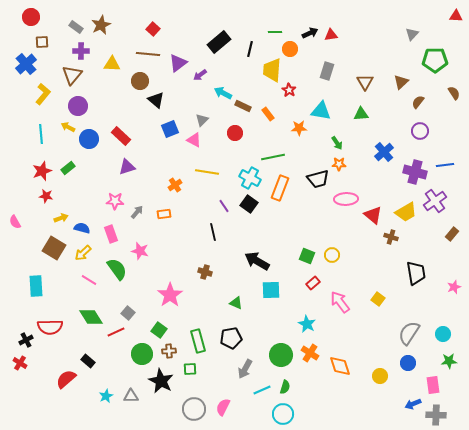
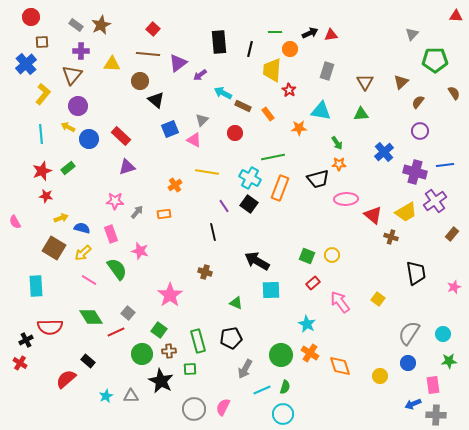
gray rectangle at (76, 27): moved 2 px up
black rectangle at (219, 42): rotated 55 degrees counterclockwise
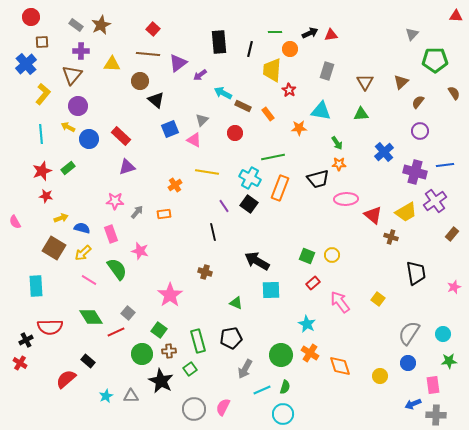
green square at (190, 369): rotated 32 degrees counterclockwise
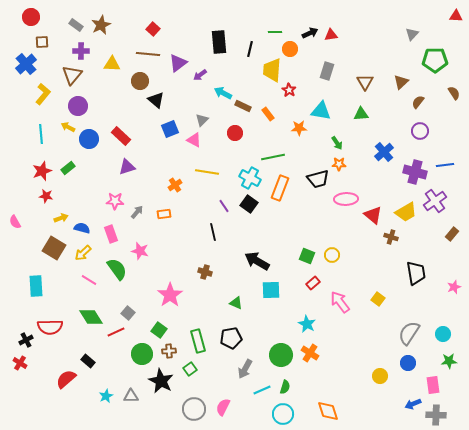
orange diamond at (340, 366): moved 12 px left, 45 px down
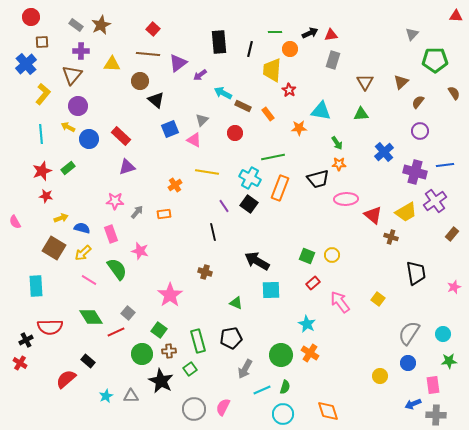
gray rectangle at (327, 71): moved 6 px right, 11 px up
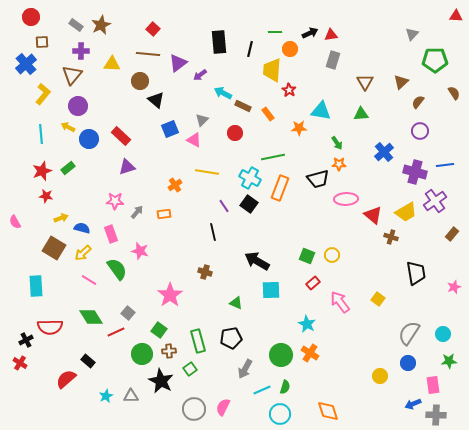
cyan circle at (283, 414): moved 3 px left
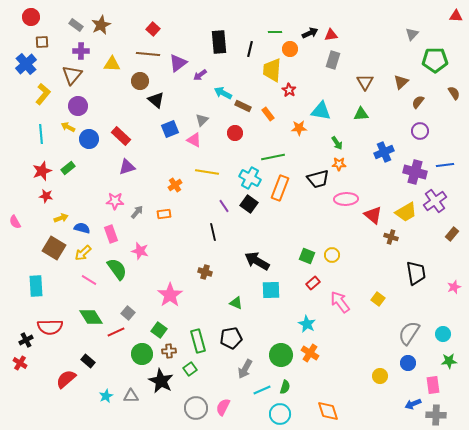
blue cross at (384, 152): rotated 18 degrees clockwise
gray circle at (194, 409): moved 2 px right, 1 px up
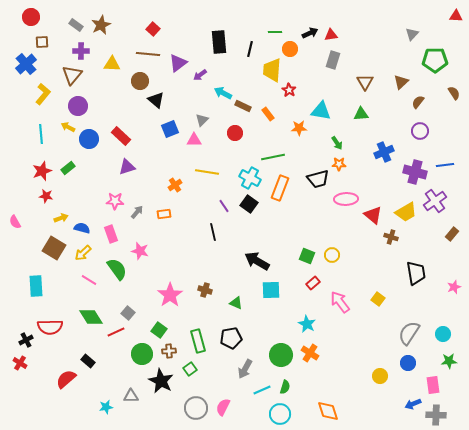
pink triangle at (194, 140): rotated 28 degrees counterclockwise
brown cross at (205, 272): moved 18 px down
cyan star at (106, 396): moved 11 px down; rotated 16 degrees clockwise
